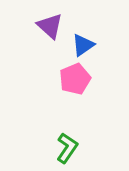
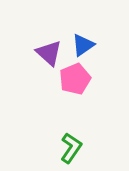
purple triangle: moved 1 px left, 27 px down
green L-shape: moved 4 px right
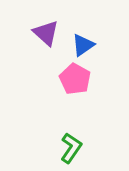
purple triangle: moved 3 px left, 20 px up
pink pentagon: rotated 20 degrees counterclockwise
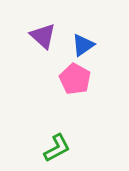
purple triangle: moved 3 px left, 3 px down
green L-shape: moved 14 px left; rotated 28 degrees clockwise
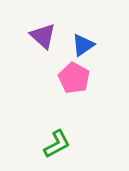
pink pentagon: moved 1 px left, 1 px up
green L-shape: moved 4 px up
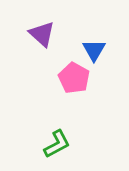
purple triangle: moved 1 px left, 2 px up
blue triangle: moved 11 px right, 5 px down; rotated 25 degrees counterclockwise
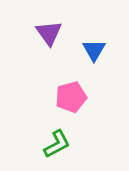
purple triangle: moved 7 px right, 1 px up; rotated 12 degrees clockwise
pink pentagon: moved 3 px left, 19 px down; rotated 28 degrees clockwise
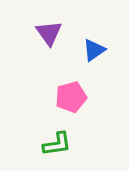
blue triangle: rotated 25 degrees clockwise
green L-shape: rotated 20 degrees clockwise
